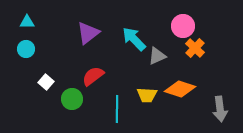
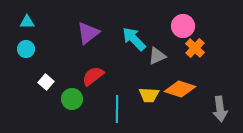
yellow trapezoid: moved 2 px right
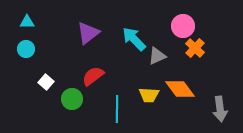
orange diamond: rotated 36 degrees clockwise
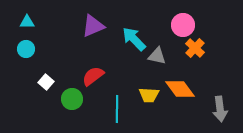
pink circle: moved 1 px up
purple triangle: moved 5 px right, 7 px up; rotated 15 degrees clockwise
gray triangle: rotated 36 degrees clockwise
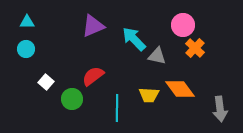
cyan line: moved 1 px up
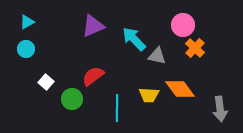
cyan triangle: rotated 28 degrees counterclockwise
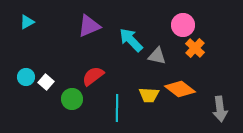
purple triangle: moved 4 px left
cyan arrow: moved 3 px left, 1 px down
cyan circle: moved 28 px down
orange diamond: rotated 16 degrees counterclockwise
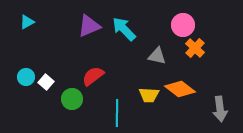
cyan arrow: moved 7 px left, 11 px up
cyan line: moved 5 px down
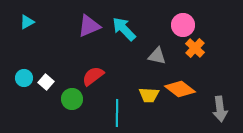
cyan circle: moved 2 px left, 1 px down
